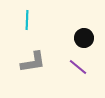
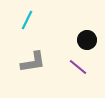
cyan line: rotated 24 degrees clockwise
black circle: moved 3 px right, 2 px down
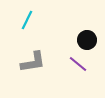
purple line: moved 3 px up
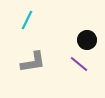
purple line: moved 1 px right
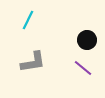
cyan line: moved 1 px right
purple line: moved 4 px right, 4 px down
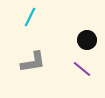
cyan line: moved 2 px right, 3 px up
purple line: moved 1 px left, 1 px down
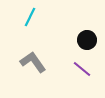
gray L-shape: rotated 116 degrees counterclockwise
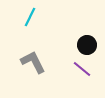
black circle: moved 5 px down
gray L-shape: rotated 8 degrees clockwise
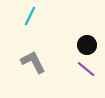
cyan line: moved 1 px up
purple line: moved 4 px right
